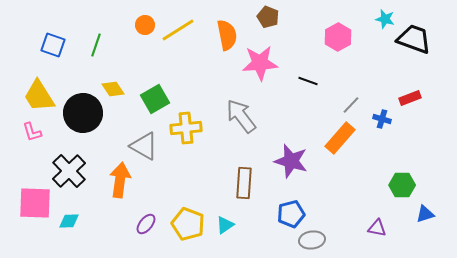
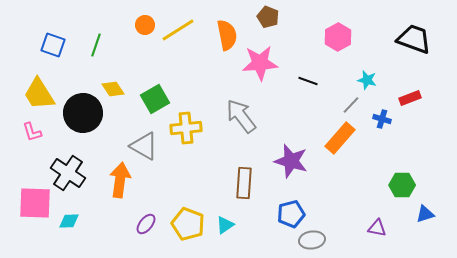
cyan star: moved 18 px left, 61 px down
yellow trapezoid: moved 2 px up
black cross: moved 1 px left, 2 px down; rotated 12 degrees counterclockwise
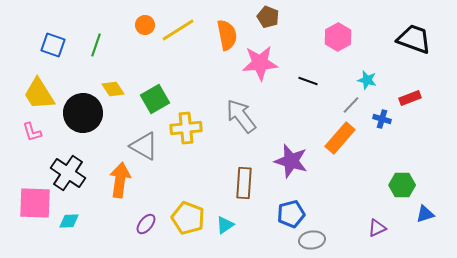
yellow pentagon: moved 6 px up
purple triangle: rotated 36 degrees counterclockwise
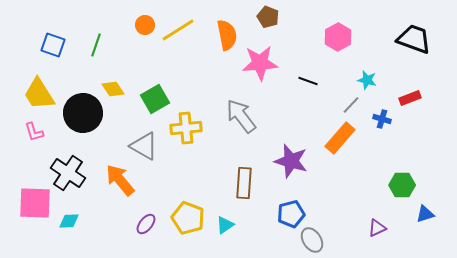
pink L-shape: moved 2 px right
orange arrow: rotated 48 degrees counterclockwise
gray ellipse: rotated 65 degrees clockwise
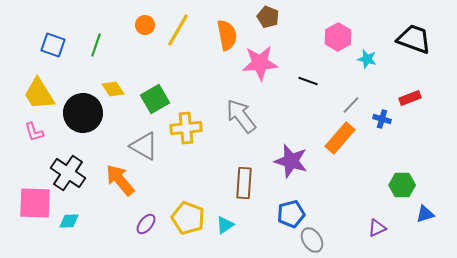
yellow line: rotated 28 degrees counterclockwise
cyan star: moved 21 px up
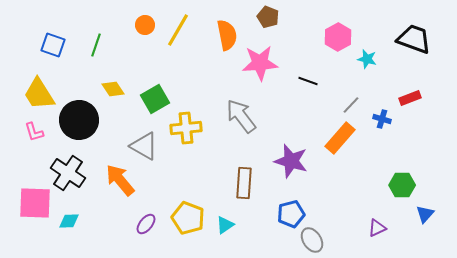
black circle: moved 4 px left, 7 px down
blue triangle: rotated 30 degrees counterclockwise
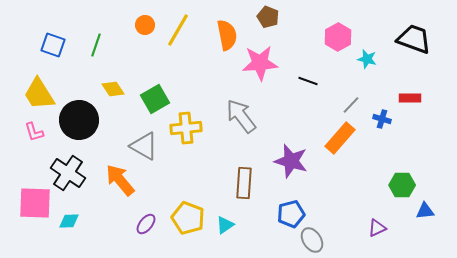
red rectangle: rotated 20 degrees clockwise
blue triangle: moved 3 px up; rotated 42 degrees clockwise
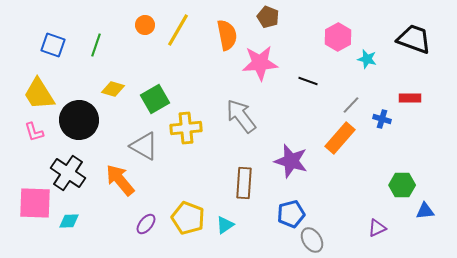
yellow diamond: rotated 40 degrees counterclockwise
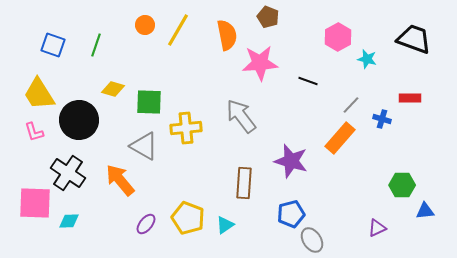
green square: moved 6 px left, 3 px down; rotated 32 degrees clockwise
